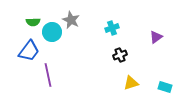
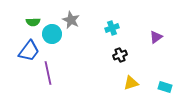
cyan circle: moved 2 px down
purple line: moved 2 px up
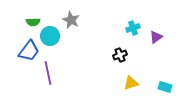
cyan cross: moved 21 px right
cyan circle: moved 2 px left, 2 px down
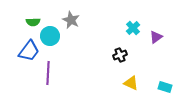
cyan cross: rotated 24 degrees counterclockwise
purple line: rotated 15 degrees clockwise
yellow triangle: rotated 42 degrees clockwise
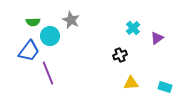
purple triangle: moved 1 px right, 1 px down
purple line: rotated 25 degrees counterclockwise
yellow triangle: rotated 28 degrees counterclockwise
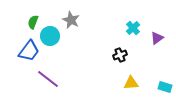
green semicircle: rotated 112 degrees clockwise
purple line: moved 6 px down; rotated 30 degrees counterclockwise
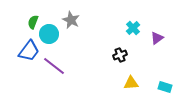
cyan circle: moved 1 px left, 2 px up
purple line: moved 6 px right, 13 px up
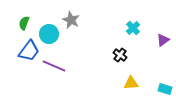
green semicircle: moved 9 px left, 1 px down
purple triangle: moved 6 px right, 2 px down
black cross: rotated 32 degrees counterclockwise
purple line: rotated 15 degrees counterclockwise
cyan rectangle: moved 2 px down
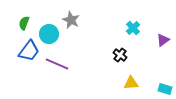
purple line: moved 3 px right, 2 px up
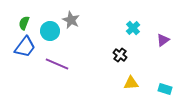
cyan circle: moved 1 px right, 3 px up
blue trapezoid: moved 4 px left, 4 px up
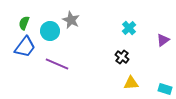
cyan cross: moved 4 px left
black cross: moved 2 px right, 2 px down
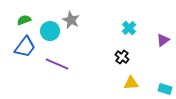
green semicircle: moved 3 px up; rotated 48 degrees clockwise
